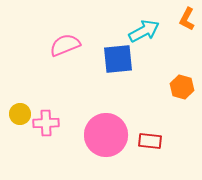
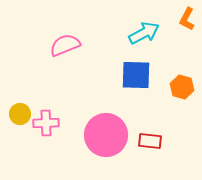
cyan arrow: moved 2 px down
blue square: moved 18 px right, 16 px down; rotated 8 degrees clockwise
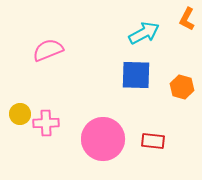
pink semicircle: moved 17 px left, 5 px down
pink circle: moved 3 px left, 4 px down
red rectangle: moved 3 px right
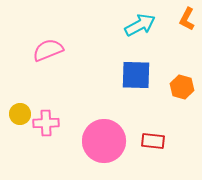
cyan arrow: moved 4 px left, 8 px up
pink circle: moved 1 px right, 2 px down
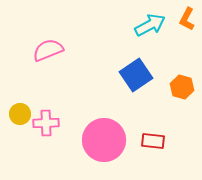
cyan arrow: moved 10 px right
blue square: rotated 36 degrees counterclockwise
pink circle: moved 1 px up
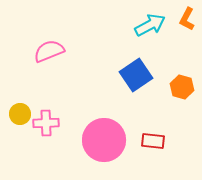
pink semicircle: moved 1 px right, 1 px down
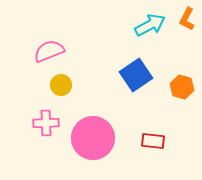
yellow circle: moved 41 px right, 29 px up
pink circle: moved 11 px left, 2 px up
